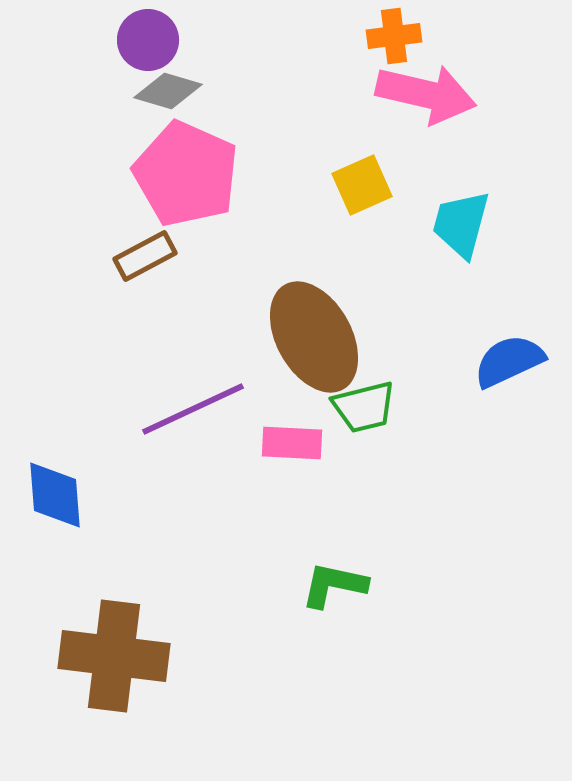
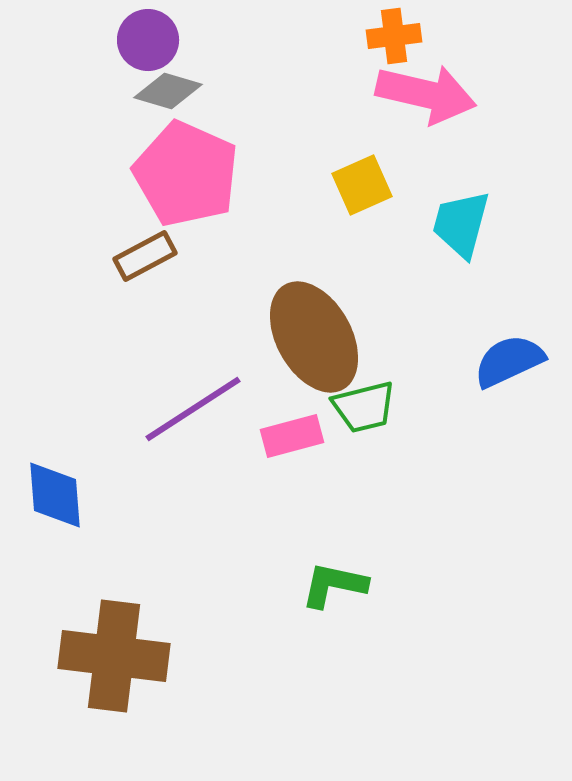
purple line: rotated 8 degrees counterclockwise
pink rectangle: moved 7 px up; rotated 18 degrees counterclockwise
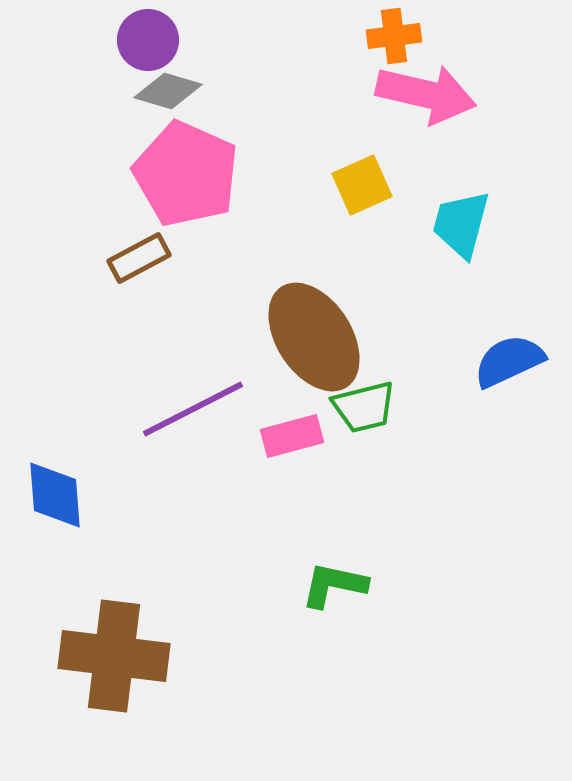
brown rectangle: moved 6 px left, 2 px down
brown ellipse: rotated 4 degrees counterclockwise
purple line: rotated 6 degrees clockwise
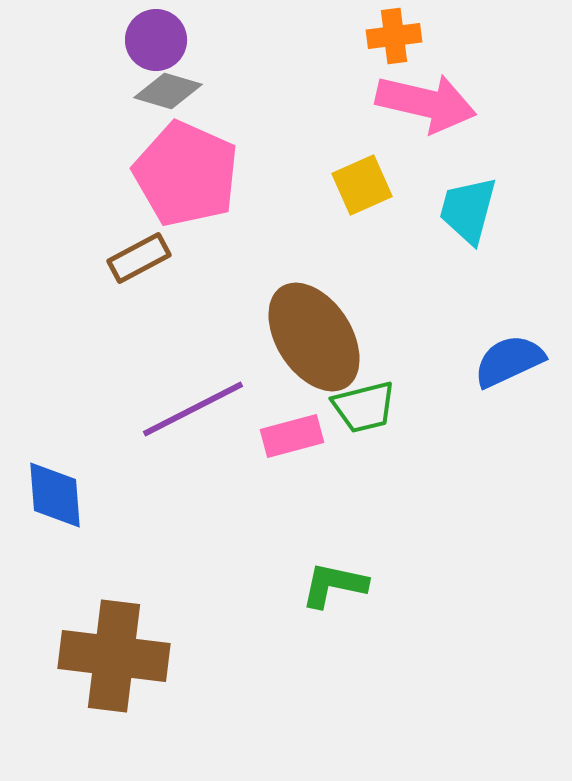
purple circle: moved 8 px right
pink arrow: moved 9 px down
cyan trapezoid: moved 7 px right, 14 px up
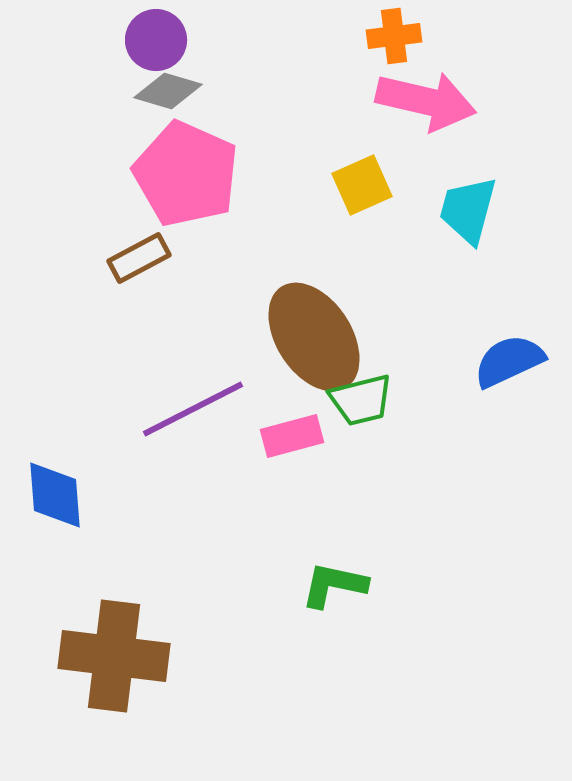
pink arrow: moved 2 px up
green trapezoid: moved 3 px left, 7 px up
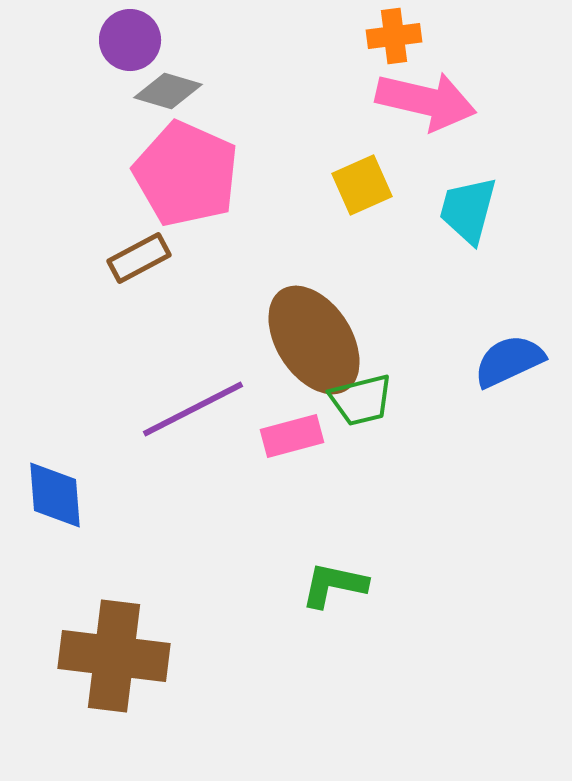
purple circle: moved 26 px left
brown ellipse: moved 3 px down
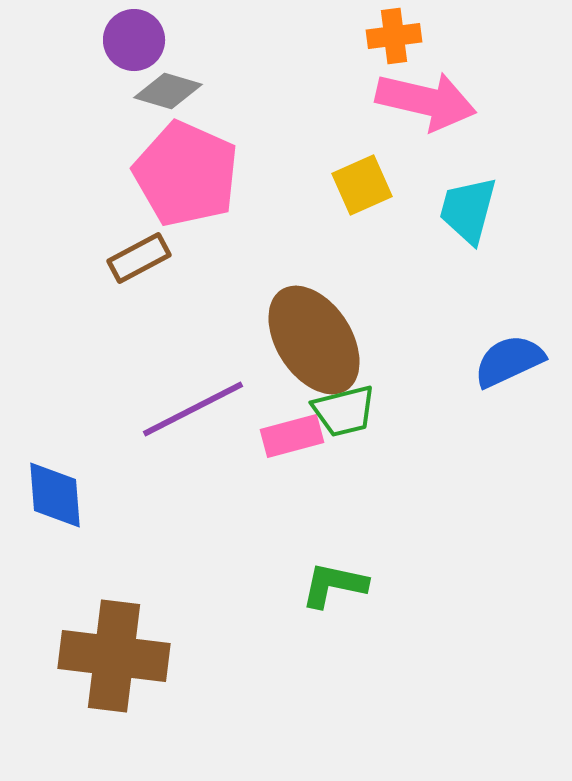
purple circle: moved 4 px right
green trapezoid: moved 17 px left, 11 px down
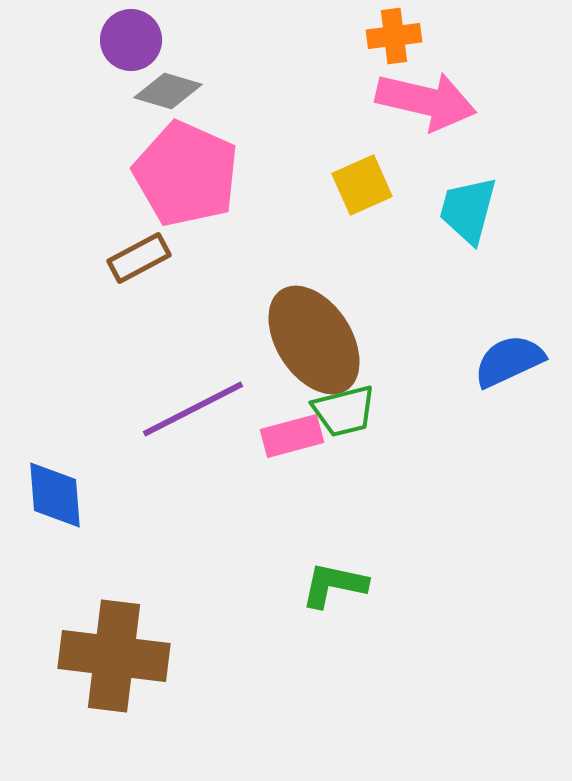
purple circle: moved 3 px left
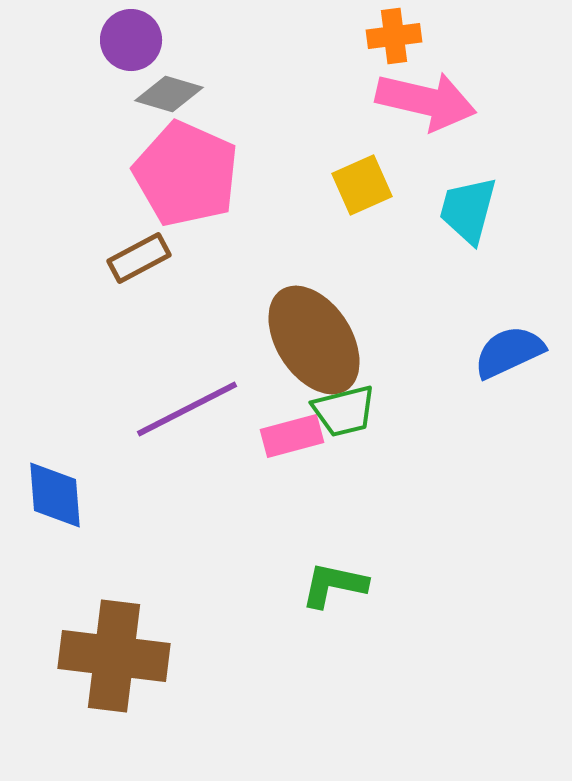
gray diamond: moved 1 px right, 3 px down
blue semicircle: moved 9 px up
purple line: moved 6 px left
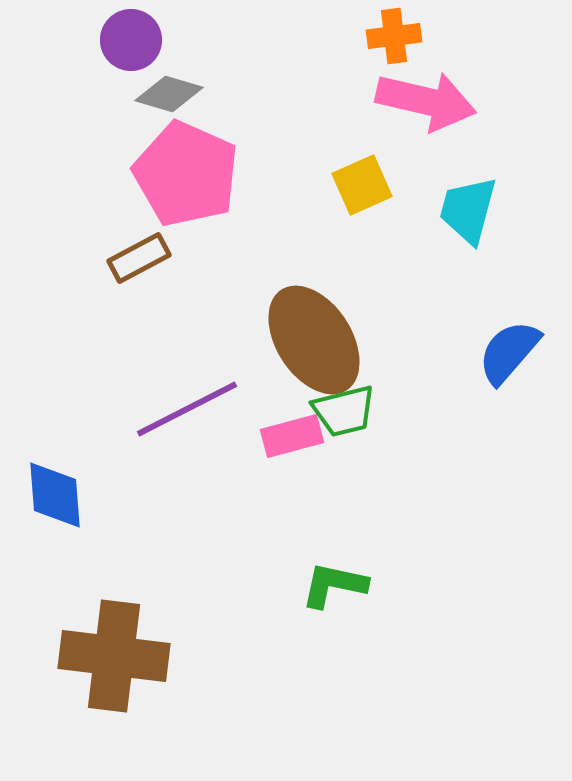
blue semicircle: rotated 24 degrees counterclockwise
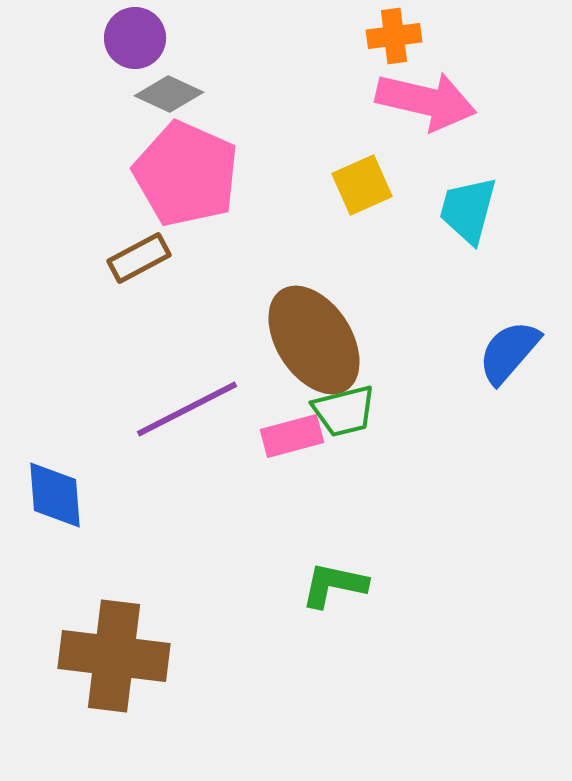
purple circle: moved 4 px right, 2 px up
gray diamond: rotated 8 degrees clockwise
